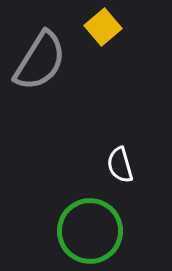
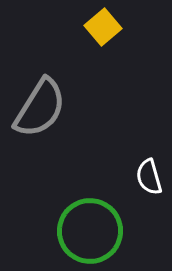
gray semicircle: moved 47 px down
white semicircle: moved 29 px right, 12 px down
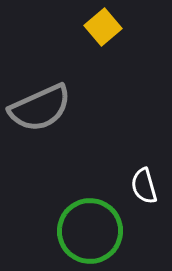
gray semicircle: rotated 34 degrees clockwise
white semicircle: moved 5 px left, 9 px down
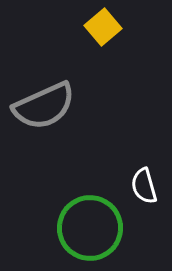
gray semicircle: moved 4 px right, 2 px up
green circle: moved 3 px up
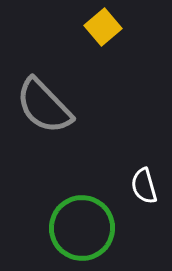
gray semicircle: rotated 70 degrees clockwise
green circle: moved 8 px left
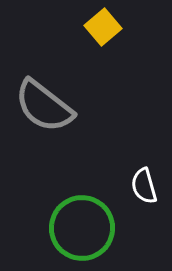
gray semicircle: rotated 8 degrees counterclockwise
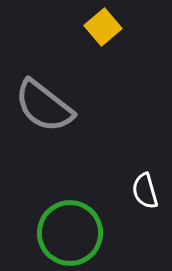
white semicircle: moved 1 px right, 5 px down
green circle: moved 12 px left, 5 px down
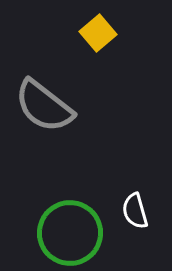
yellow square: moved 5 px left, 6 px down
white semicircle: moved 10 px left, 20 px down
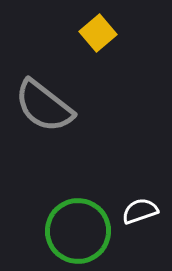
white semicircle: moved 5 px right; rotated 87 degrees clockwise
green circle: moved 8 px right, 2 px up
